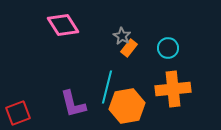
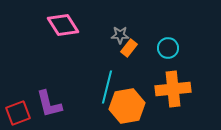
gray star: moved 2 px left, 1 px up; rotated 30 degrees counterclockwise
purple L-shape: moved 24 px left
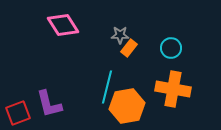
cyan circle: moved 3 px right
orange cross: rotated 16 degrees clockwise
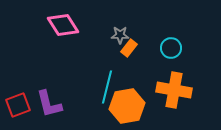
orange cross: moved 1 px right, 1 px down
red square: moved 8 px up
